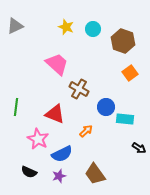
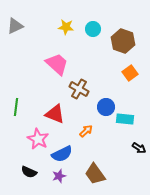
yellow star: rotated 14 degrees counterclockwise
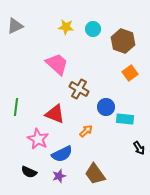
black arrow: rotated 24 degrees clockwise
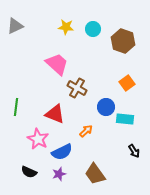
orange square: moved 3 px left, 10 px down
brown cross: moved 2 px left, 1 px up
black arrow: moved 5 px left, 3 px down
blue semicircle: moved 2 px up
purple star: moved 2 px up
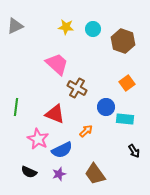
blue semicircle: moved 2 px up
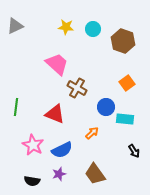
orange arrow: moved 6 px right, 2 px down
pink star: moved 5 px left, 6 px down
black semicircle: moved 3 px right, 9 px down; rotated 14 degrees counterclockwise
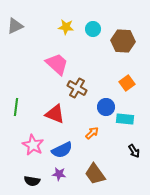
brown hexagon: rotated 15 degrees counterclockwise
purple star: rotated 24 degrees clockwise
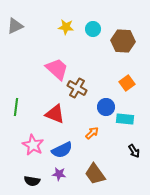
pink trapezoid: moved 5 px down
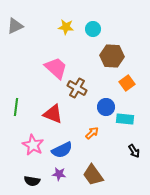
brown hexagon: moved 11 px left, 15 px down
pink trapezoid: moved 1 px left, 1 px up
red triangle: moved 2 px left
brown trapezoid: moved 2 px left, 1 px down
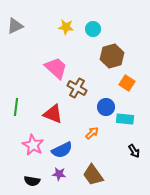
brown hexagon: rotated 20 degrees counterclockwise
orange square: rotated 21 degrees counterclockwise
